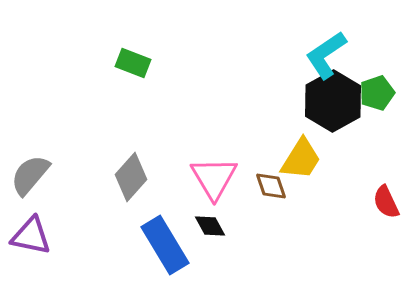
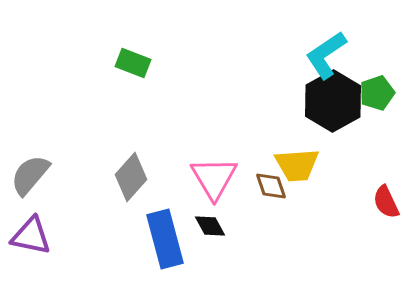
yellow trapezoid: moved 4 px left, 6 px down; rotated 54 degrees clockwise
blue rectangle: moved 6 px up; rotated 16 degrees clockwise
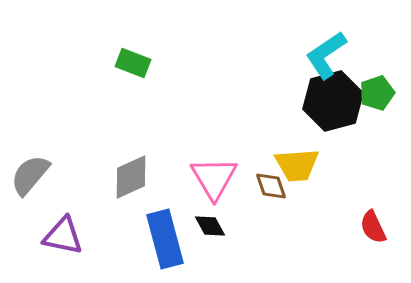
black hexagon: rotated 14 degrees clockwise
gray diamond: rotated 24 degrees clockwise
red semicircle: moved 13 px left, 25 px down
purple triangle: moved 32 px right
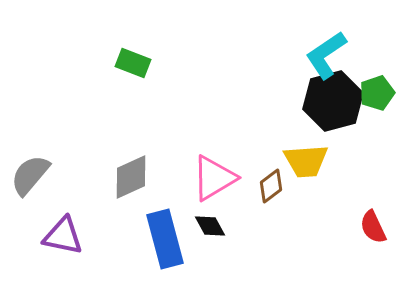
yellow trapezoid: moved 9 px right, 4 px up
pink triangle: rotated 30 degrees clockwise
brown diamond: rotated 72 degrees clockwise
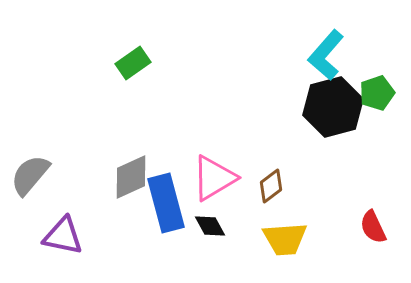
cyan L-shape: rotated 15 degrees counterclockwise
green rectangle: rotated 56 degrees counterclockwise
black hexagon: moved 6 px down
yellow trapezoid: moved 21 px left, 78 px down
blue rectangle: moved 1 px right, 36 px up
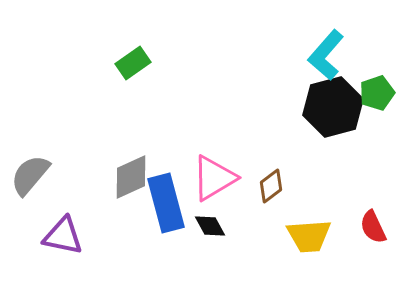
yellow trapezoid: moved 24 px right, 3 px up
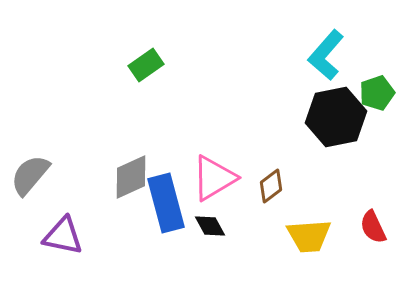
green rectangle: moved 13 px right, 2 px down
black hexagon: moved 3 px right, 10 px down; rotated 4 degrees clockwise
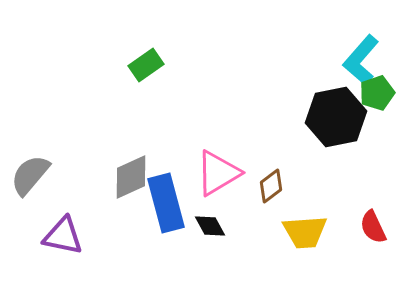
cyan L-shape: moved 35 px right, 5 px down
pink triangle: moved 4 px right, 5 px up
yellow trapezoid: moved 4 px left, 4 px up
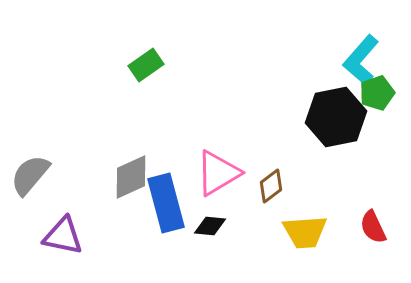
black diamond: rotated 56 degrees counterclockwise
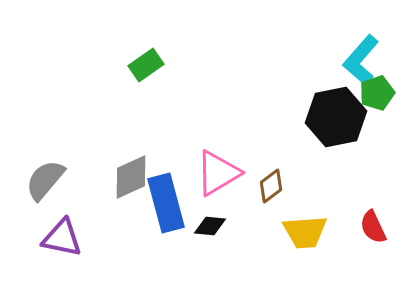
gray semicircle: moved 15 px right, 5 px down
purple triangle: moved 1 px left, 2 px down
